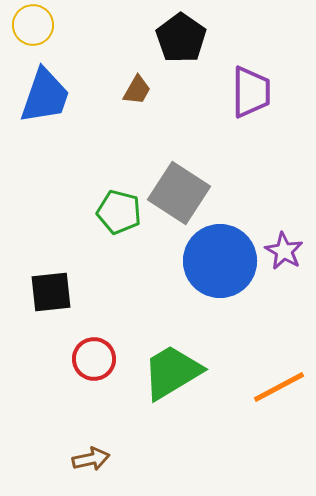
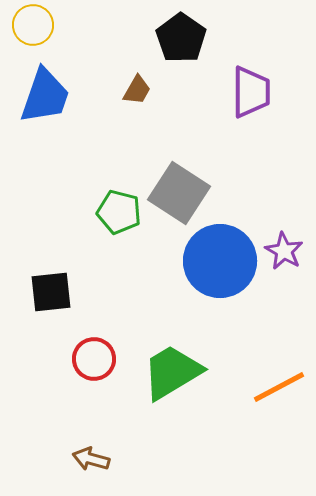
brown arrow: rotated 153 degrees counterclockwise
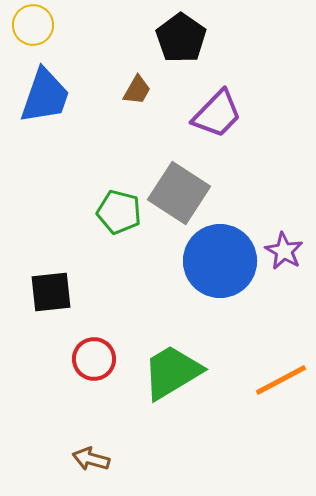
purple trapezoid: moved 34 px left, 22 px down; rotated 44 degrees clockwise
orange line: moved 2 px right, 7 px up
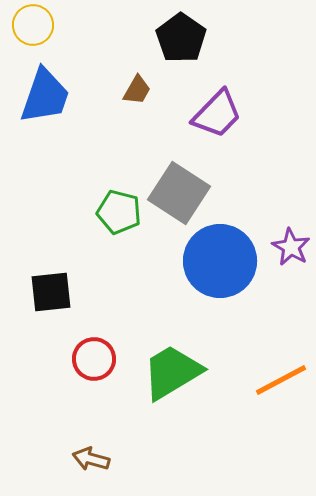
purple star: moved 7 px right, 4 px up
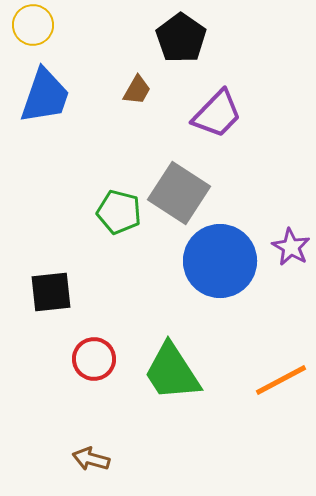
green trapezoid: rotated 92 degrees counterclockwise
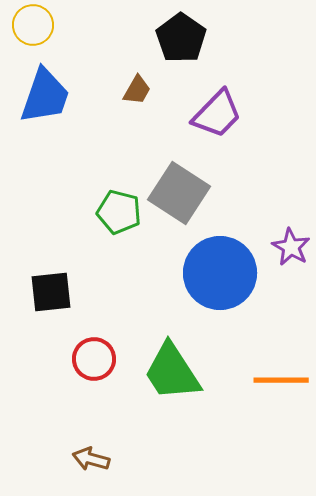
blue circle: moved 12 px down
orange line: rotated 28 degrees clockwise
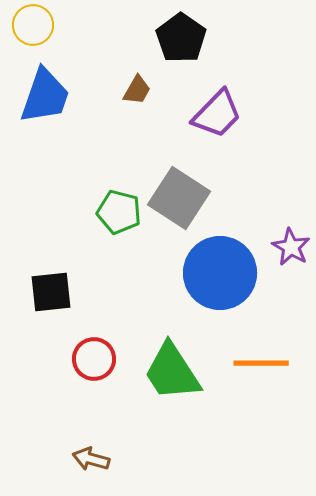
gray square: moved 5 px down
orange line: moved 20 px left, 17 px up
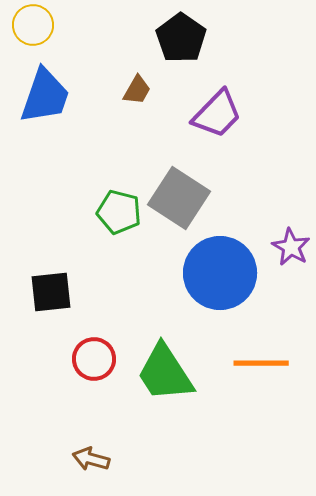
green trapezoid: moved 7 px left, 1 px down
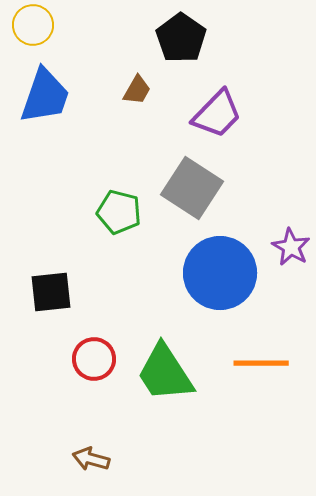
gray square: moved 13 px right, 10 px up
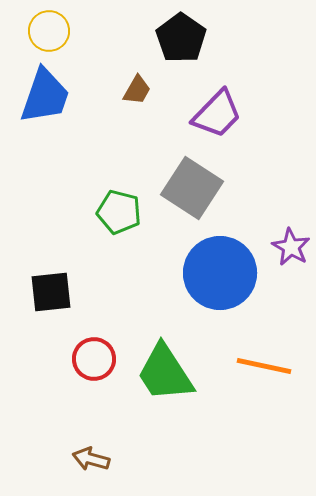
yellow circle: moved 16 px right, 6 px down
orange line: moved 3 px right, 3 px down; rotated 12 degrees clockwise
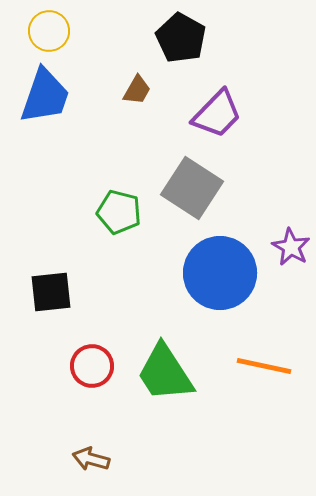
black pentagon: rotated 6 degrees counterclockwise
red circle: moved 2 px left, 7 px down
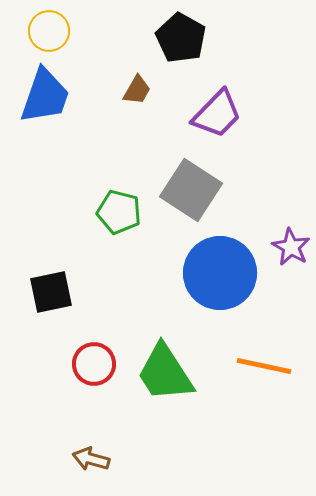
gray square: moved 1 px left, 2 px down
black square: rotated 6 degrees counterclockwise
red circle: moved 2 px right, 2 px up
